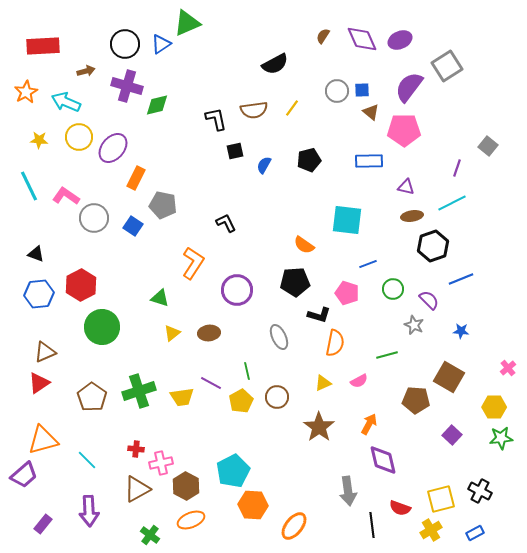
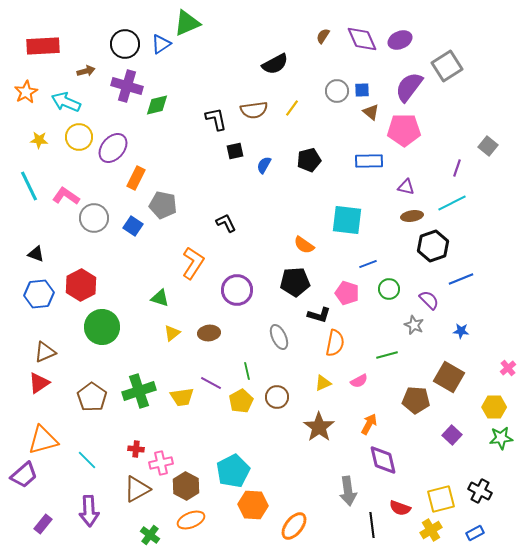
green circle at (393, 289): moved 4 px left
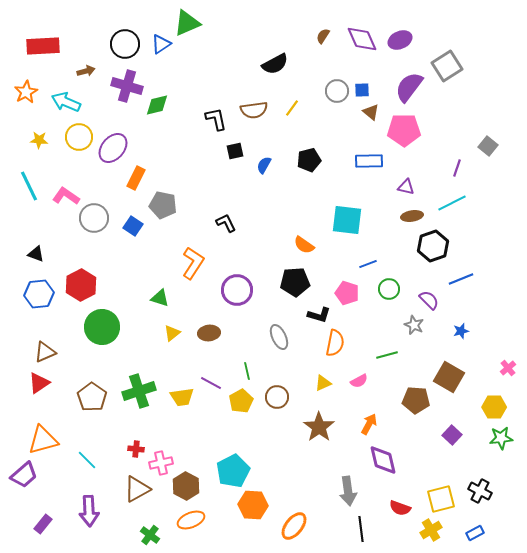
blue star at (461, 331): rotated 21 degrees counterclockwise
black line at (372, 525): moved 11 px left, 4 px down
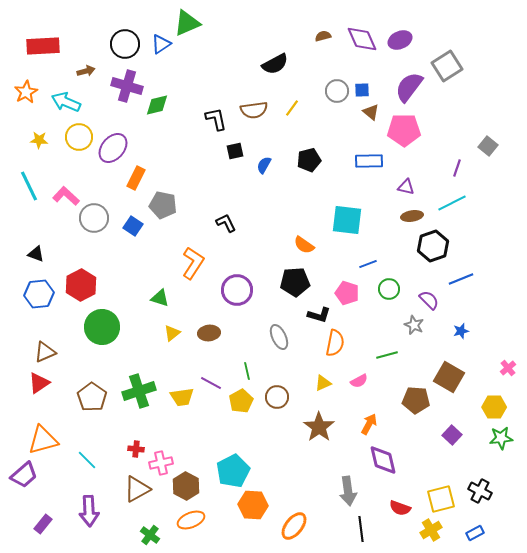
brown semicircle at (323, 36): rotated 42 degrees clockwise
pink L-shape at (66, 196): rotated 8 degrees clockwise
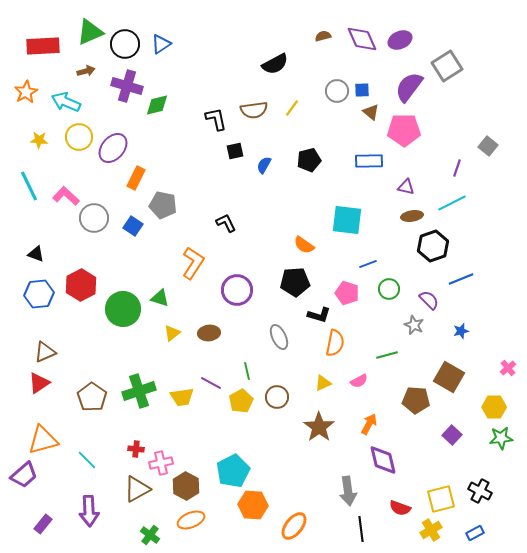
green triangle at (187, 23): moved 97 px left, 9 px down
green circle at (102, 327): moved 21 px right, 18 px up
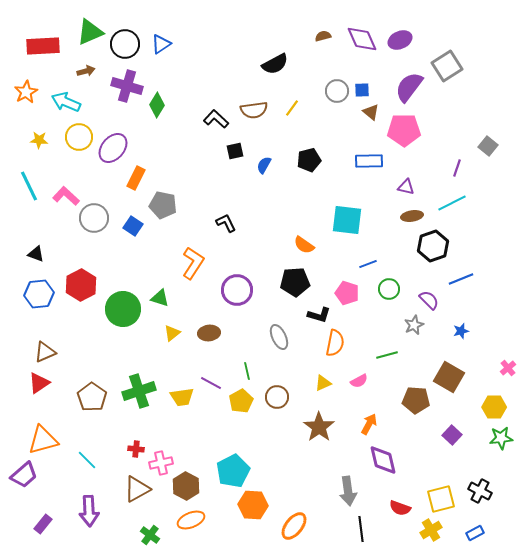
green diamond at (157, 105): rotated 45 degrees counterclockwise
black L-shape at (216, 119): rotated 35 degrees counterclockwise
gray star at (414, 325): rotated 24 degrees clockwise
